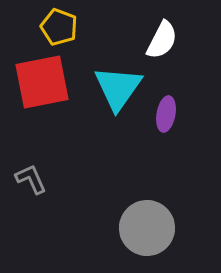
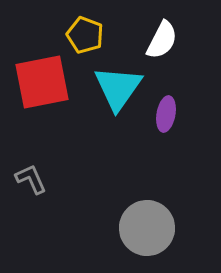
yellow pentagon: moved 26 px right, 8 px down
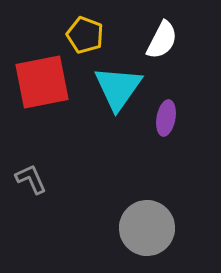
purple ellipse: moved 4 px down
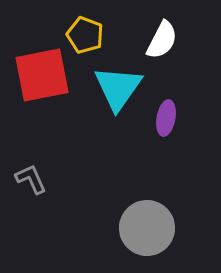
red square: moved 7 px up
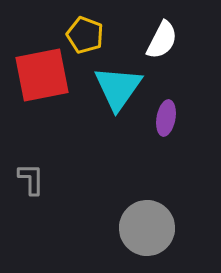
gray L-shape: rotated 24 degrees clockwise
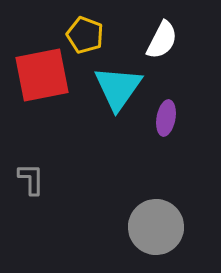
gray circle: moved 9 px right, 1 px up
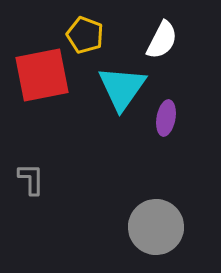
cyan triangle: moved 4 px right
